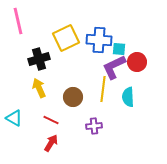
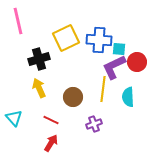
cyan triangle: rotated 18 degrees clockwise
purple cross: moved 2 px up; rotated 14 degrees counterclockwise
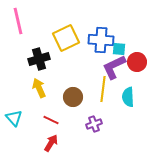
blue cross: moved 2 px right
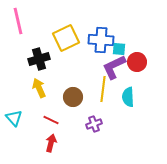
red arrow: rotated 18 degrees counterclockwise
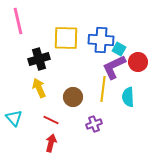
yellow square: rotated 28 degrees clockwise
cyan square: rotated 24 degrees clockwise
red circle: moved 1 px right
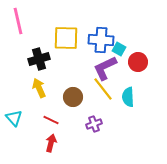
purple L-shape: moved 9 px left, 1 px down
yellow line: rotated 45 degrees counterclockwise
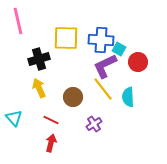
purple L-shape: moved 2 px up
purple cross: rotated 14 degrees counterclockwise
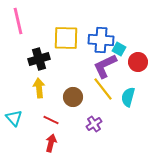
yellow arrow: rotated 18 degrees clockwise
cyan semicircle: rotated 18 degrees clockwise
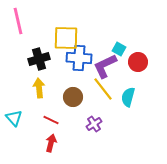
blue cross: moved 22 px left, 18 px down
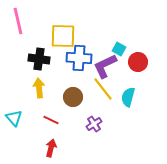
yellow square: moved 3 px left, 2 px up
black cross: rotated 25 degrees clockwise
red arrow: moved 5 px down
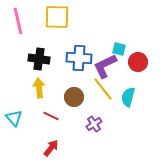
yellow square: moved 6 px left, 19 px up
cyan square: rotated 16 degrees counterclockwise
brown circle: moved 1 px right
red line: moved 4 px up
red arrow: rotated 24 degrees clockwise
